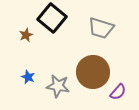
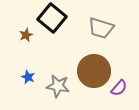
brown circle: moved 1 px right, 1 px up
purple semicircle: moved 1 px right, 4 px up
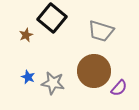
gray trapezoid: moved 3 px down
gray star: moved 5 px left, 3 px up
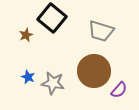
purple semicircle: moved 2 px down
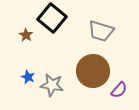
brown star: rotated 16 degrees counterclockwise
brown circle: moved 1 px left
gray star: moved 1 px left, 2 px down
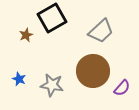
black square: rotated 20 degrees clockwise
gray trapezoid: rotated 60 degrees counterclockwise
brown star: rotated 16 degrees clockwise
blue star: moved 9 px left, 2 px down
purple semicircle: moved 3 px right, 2 px up
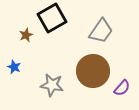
gray trapezoid: rotated 12 degrees counterclockwise
blue star: moved 5 px left, 12 px up
